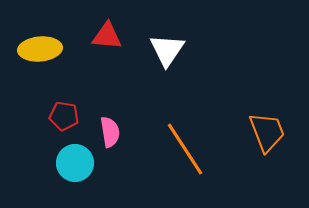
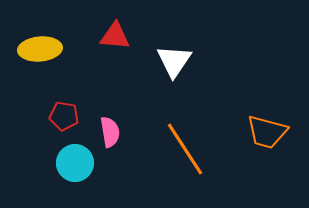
red triangle: moved 8 px right
white triangle: moved 7 px right, 11 px down
orange trapezoid: rotated 126 degrees clockwise
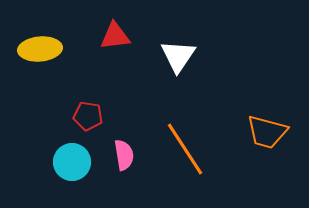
red triangle: rotated 12 degrees counterclockwise
white triangle: moved 4 px right, 5 px up
red pentagon: moved 24 px right
pink semicircle: moved 14 px right, 23 px down
cyan circle: moved 3 px left, 1 px up
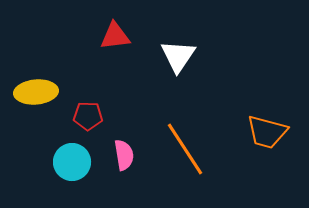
yellow ellipse: moved 4 px left, 43 px down
red pentagon: rotated 8 degrees counterclockwise
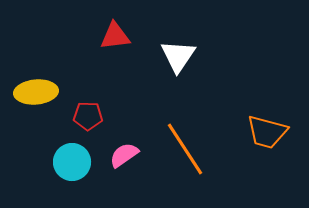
pink semicircle: rotated 116 degrees counterclockwise
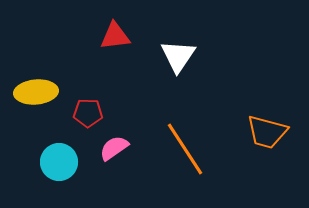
red pentagon: moved 3 px up
pink semicircle: moved 10 px left, 7 px up
cyan circle: moved 13 px left
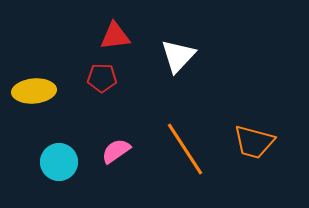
white triangle: rotated 9 degrees clockwise
yellow ellipse: moved 2 px left, 1 px up
red pentagon: moved 14 px right, 35 px up
orange trapezoid: moved 13 px left, 10 px down
pink semicircle: moved 2 px right, 3 px down
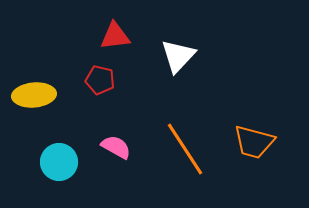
red pentagon: moved 2 px left, 2 px down; rotated 12 degrees clockwise
yellow ellipse: moved 4 px down
pink semicircle: moved 4 px up; rotated 64 degrees clockwise
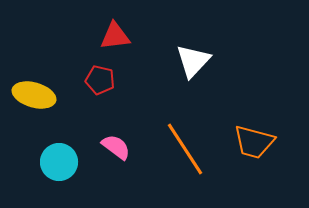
white triangle: moved 15 px right, 5 px down
yellow ellipse: rotated 21 degrees clockwise
pink semicircle: rotated 8 degrees clockwise
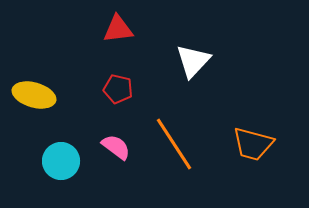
red triangle: moved 3 px right, 7 px up
red pentagon: moved 18 px right, 9 px down
orange trapezoid: moved 1 px left, 2 px down
orange line: moved 11 px left, 5 px up
cyan circle: moved 2 px right, 1 px up
